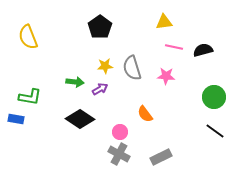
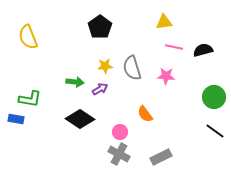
green L-shape: moved 2 px down
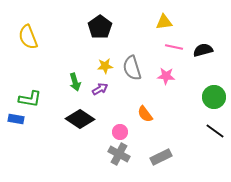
green arrow: rotated 66 degrees clockwise
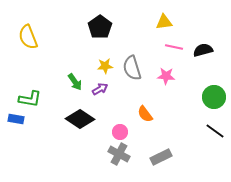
green arrow: rotated 18 degrees counterclockwise
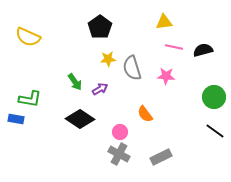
yellow semicircle: rotated 45 degrees counterclockwise
yellow star: moved 3 px right, 7 px up
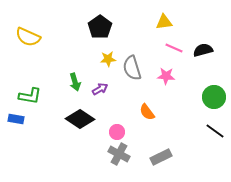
pink line: moved 1 px down; rotated 12 degrees clockwise
green arrow: rotated 18 degrees clockwise
green L-shape: moved 3 px up
orange semicircle: moved 2 px right, 2 px up
pink circle: moved 3 px left
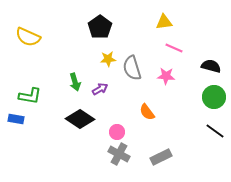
black semicircle: moved 8 px right, 16 px down; rotated 30 degrees clockwise
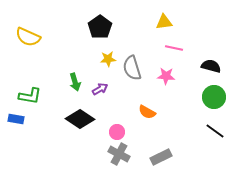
pink line: rotated 12 degrees counterclockwise
orange semicircle: rotated 24 degrees counterclockwise
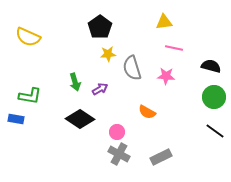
yellow star: moved 5 px up
